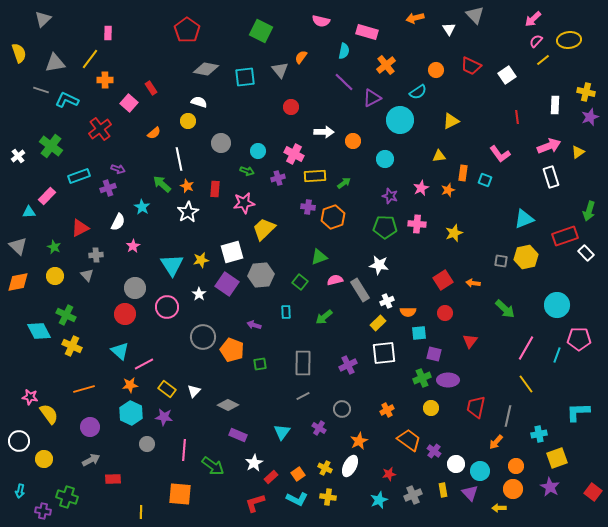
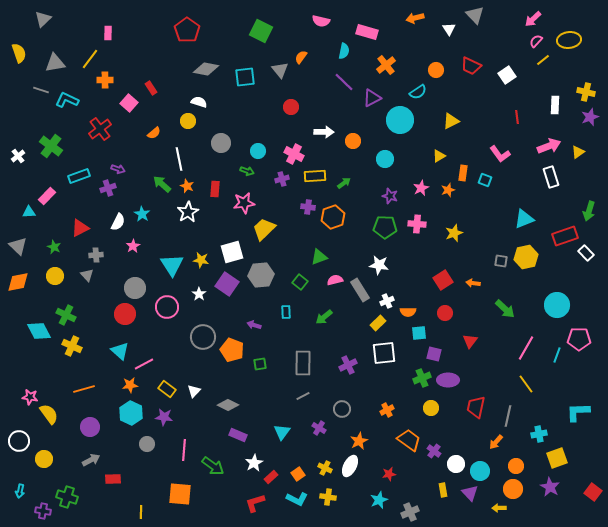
yellow triangle at (439, 156): rotated 24 degrees counterclockwise
purple cross at (278, 178): moved 4 px right, 1 px down
cyan star at (142, 207): moved 7 px down
yellow star at (201, 260): rotated 21 degrees clockwise
gray cross at (413, 495): moved 3 px left, 17 px down
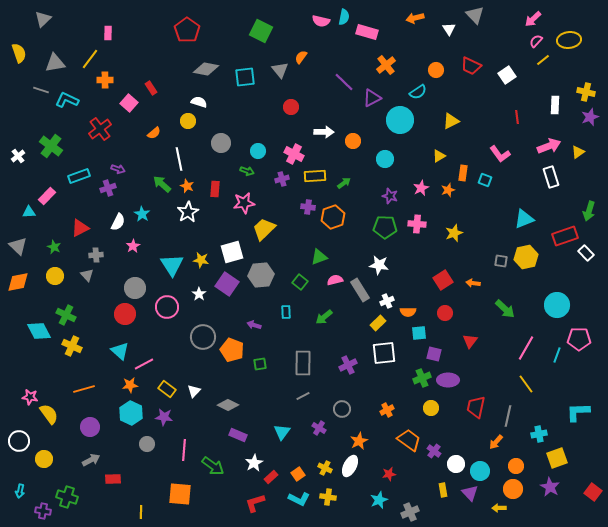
cyan semicircle at (344, 51): moved 34 px up
cyan L-shape at (297, 499): moved 2 px right
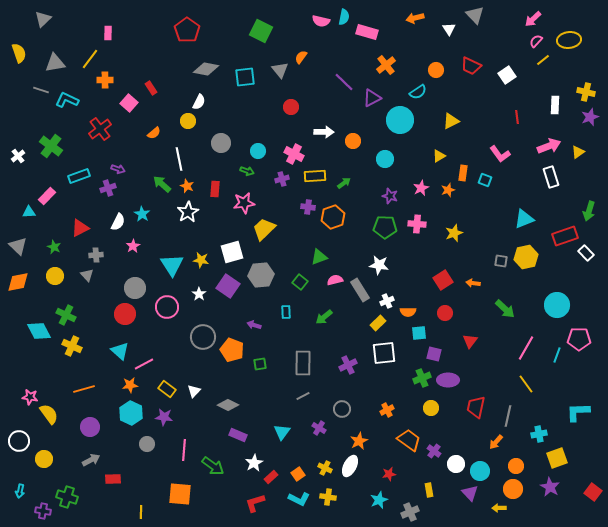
white semicircle at (199, 102): rotated 98 degrees clockwise
purple square at (227, 284): moved 1 px right, 2 px down
yellow rectangle at (443, 490): moved 14 px left
